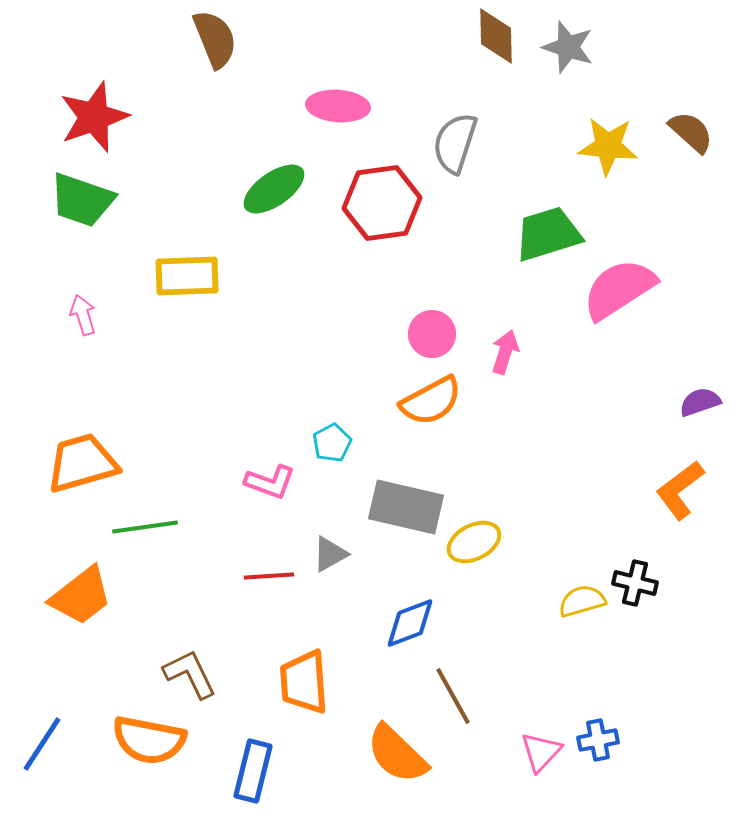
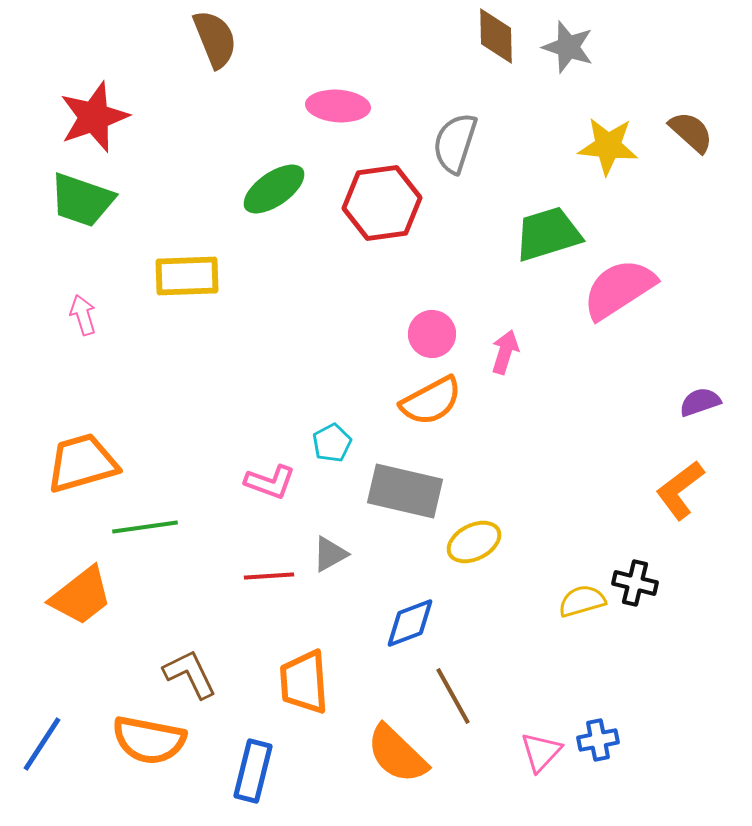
gray rectangle at (406, 507): moved 1 px left, 16 px up
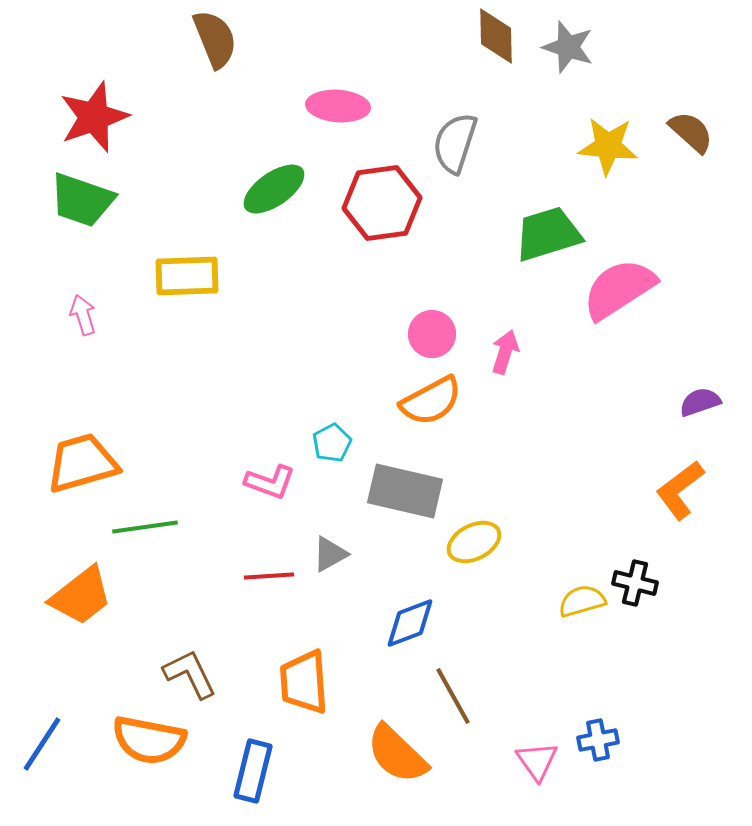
pink triangle at (541, 752): moved 4 px left, 9 px down; rotated 18 degrees counterclockwise
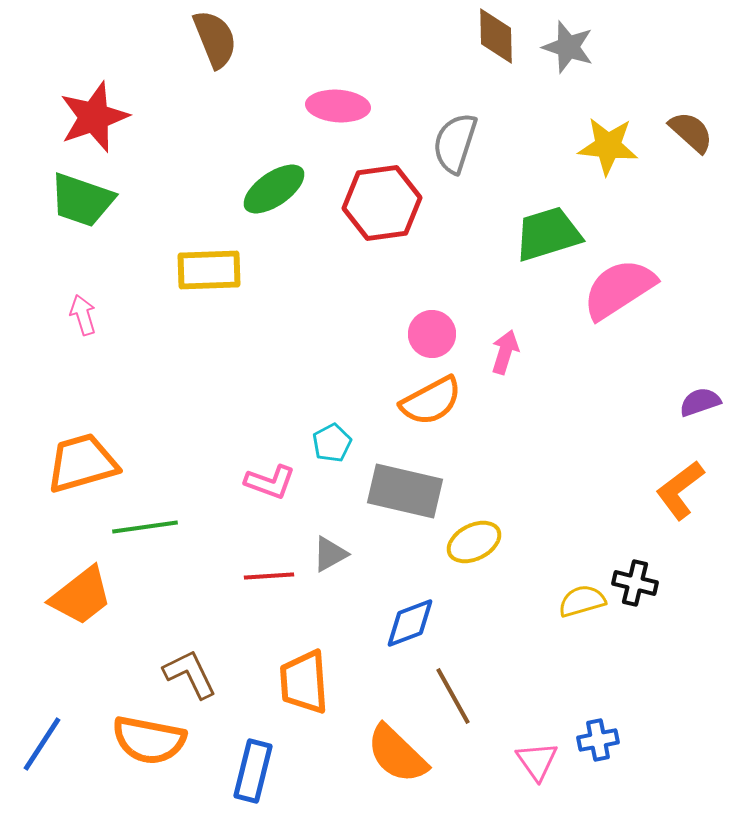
yellow rectangle at (187, 276): moved 22 px right, 6 px up
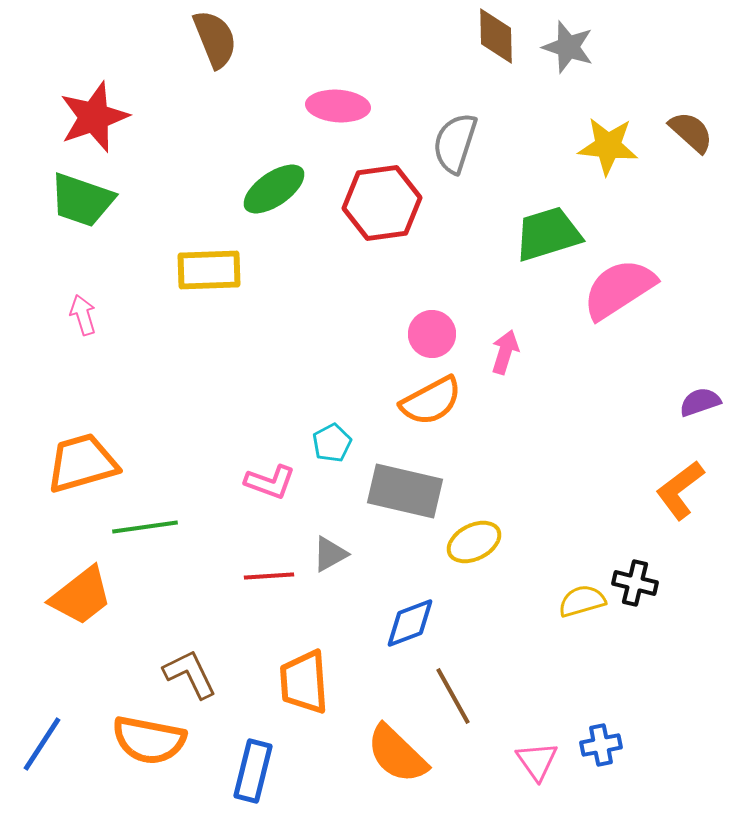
blue cross at (598, 740): moved 3 px right, 5 px down
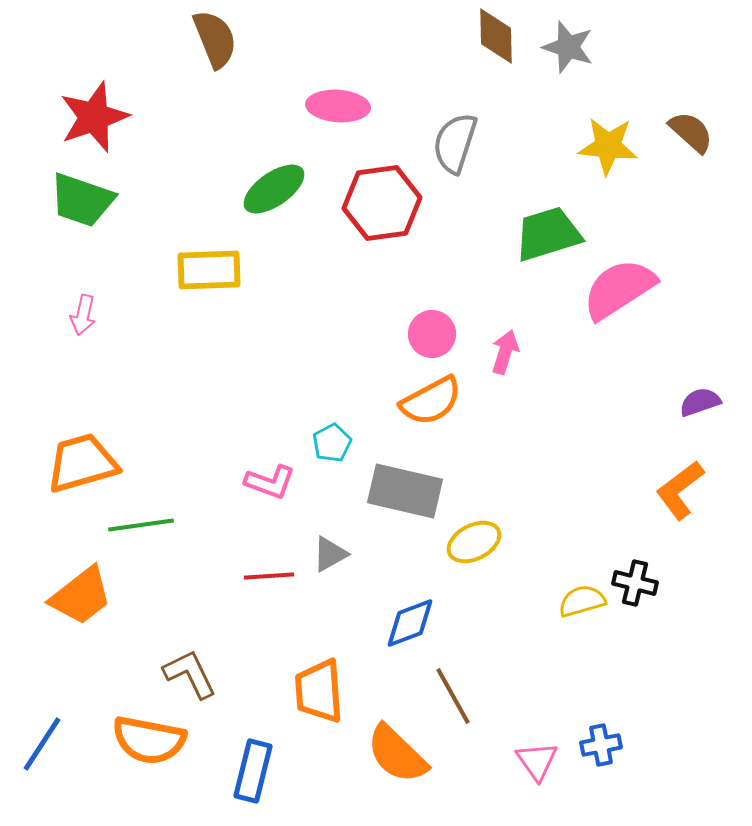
pink arrow at (83, 315): rotated 150 degrees counterclockwise
green line at (145, 527): moved 4 px left, 2 px up
orange trapezoid at (304, 682): moved 15 px right, 9 px down
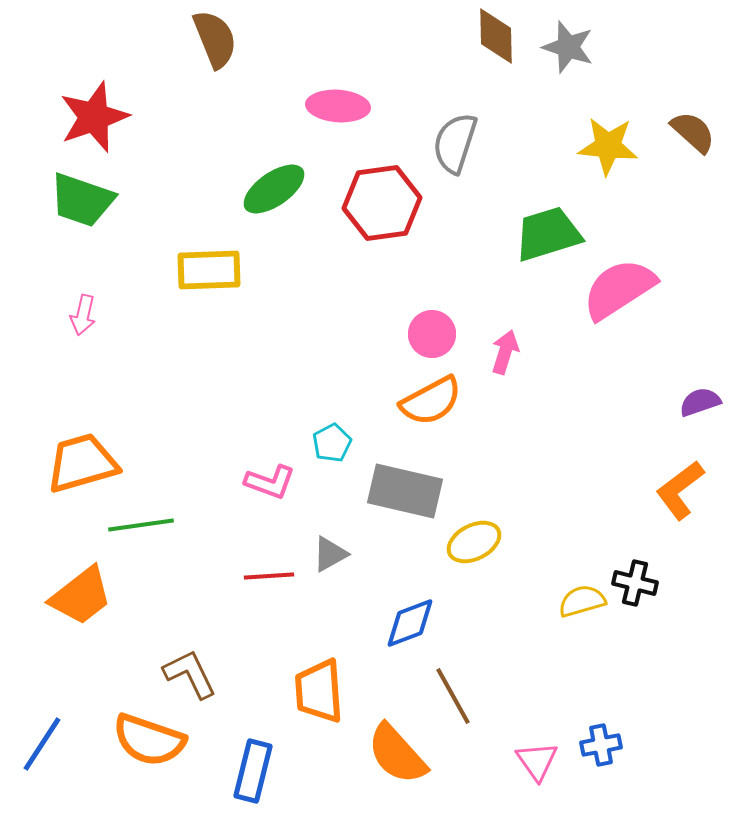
brown semicircle at (691, 132): moved 2 px right
orange semicircle at (149, 740): rotated 8 degrees clockwise
orange semicircle at (397, 754): rotated 4 degrees clockwise
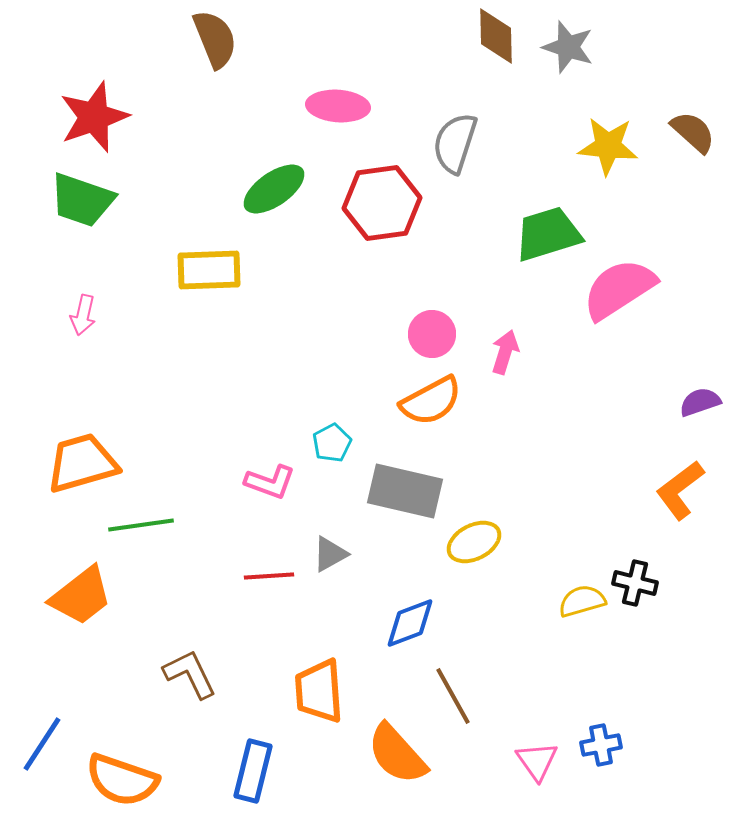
orange semicircle at (149, 740): moved 27 px left, 40 px down
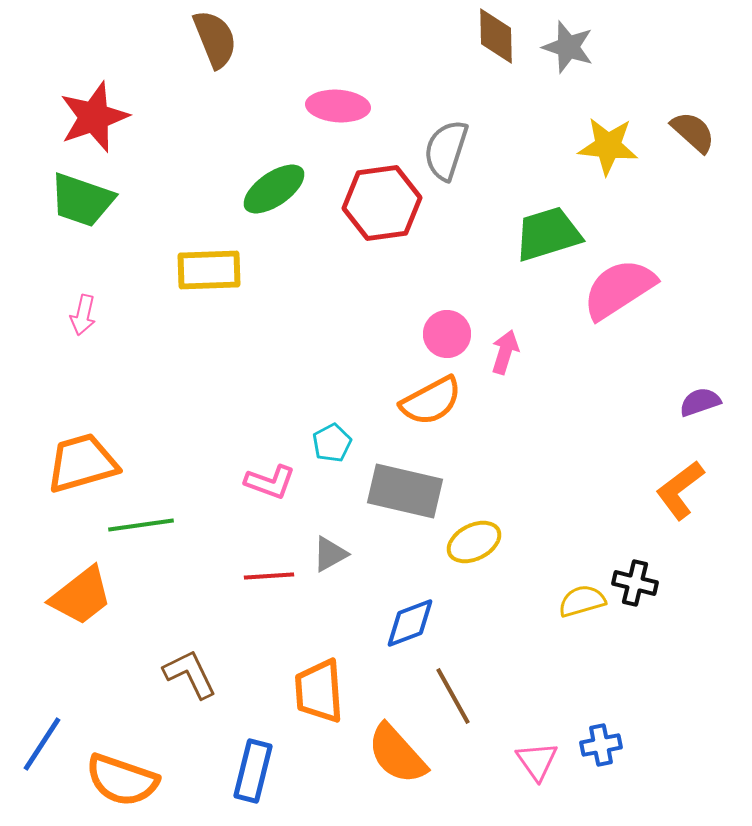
gray semicircle at (455, 143): moved 9 px left, 7 px down
pink circle at (432, 334): moved 15 px right
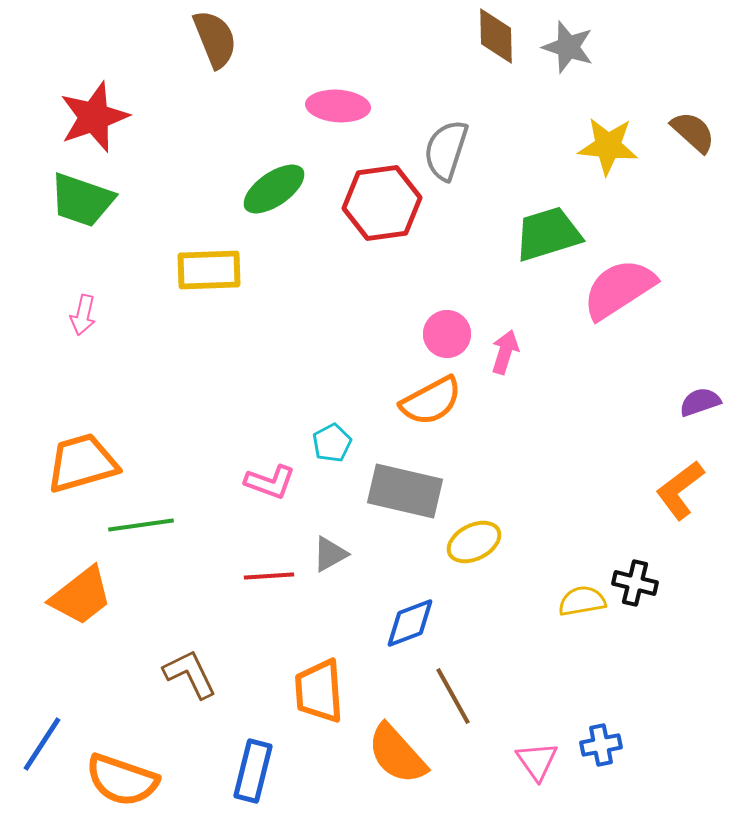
yellow semicircle at (582, 601): rotated 6 degrees clockwise
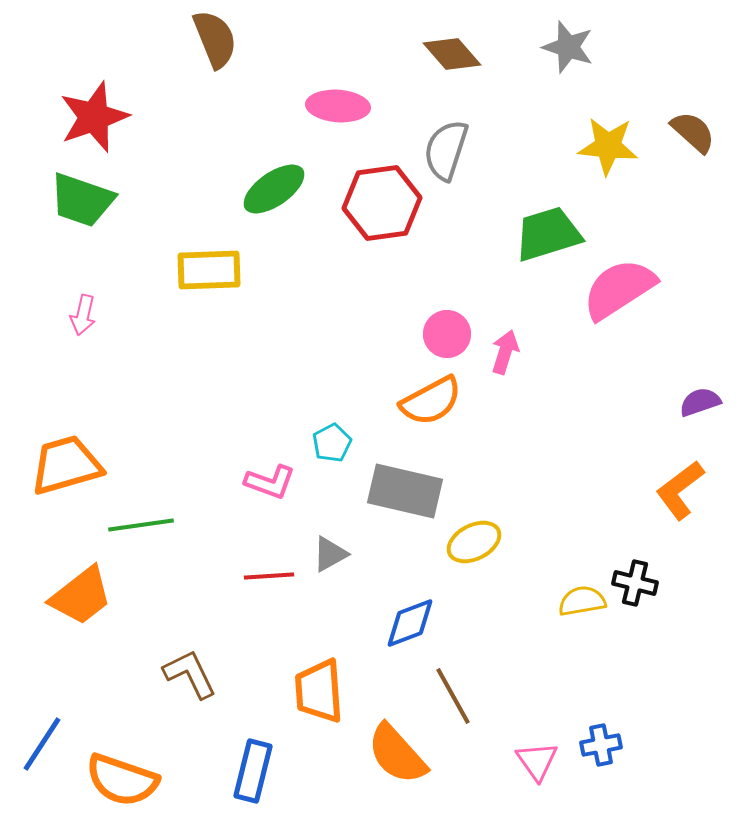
brown diamond at (496, 36): moved 44 px left, 18 px down; rotated 40 degrees counterclockwise
orange trapezoid at (82, 463): moved 16 px left, 2 px down
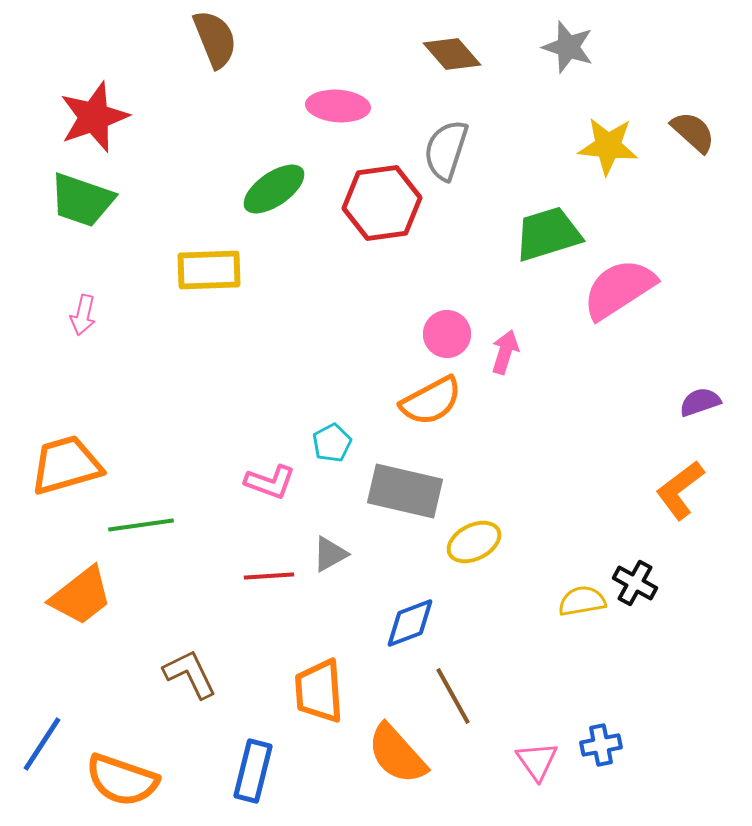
black cross at (635, 583): rotated 15 degrees clockwise
